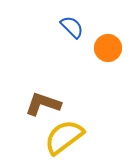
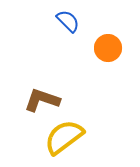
blue semicircle: moved 4 px left, 6 px up
brown L-shape: moved 1 px left, 4 px up
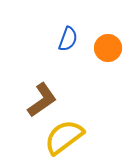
blue semicircle: moved 18 px down; rotated 65 degrees clockwise
brown L-shape: rotated 126 degrees clockwise
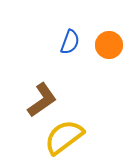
blue semicircle: moved 2 px right, 3 px down
orange circle: moved 1 px right, 3 px up
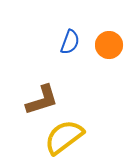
brown L-shape: rotated 18 degrees clockwise
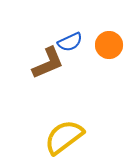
blue semicircle: rotated 45 degrees clockwise
brown L-shape: moved 6 px right, 37 px up; rotated 6 degrees counterclockwise
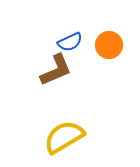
brown L-shape: moved 8 px right, 7 px down
yellow semicircle: rotated 6 degrees clockwise
